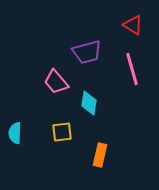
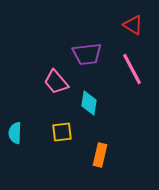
purple trapezoid: moved 2 px down; rotated 8 degrees clockwise
pink line: rotated 12 degrees counterclockwise
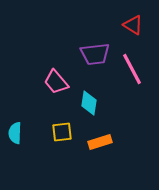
purple trapezoid: moved 8 px right
orange rectangle: moved 13 px up; rotated 60 degrees clockwise
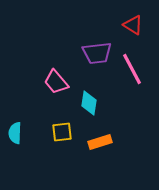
purple trapezoid: moved 2 px right, 1 px up
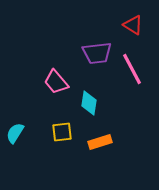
cyan semicircle: rotated 30 degrees clockwise
